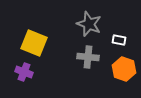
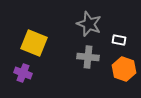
purple cross: moved 1 px left, 1 px down
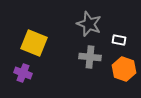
gray cross: moved 2 px right
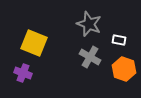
gray cross: rotated 25 degrees clockwise
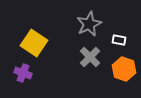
gray star: rotated 25 degrees clockwise
yellow square: rotated 12 degrees clockwise
gray cross: rotated 15 degrees clockwise
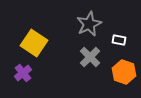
orange hexagon: moved 3 px down
purple cross: rotated 30 degrees clockwise
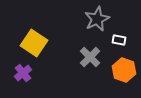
gray star: moved 8 px right, 5 px up
orange hexagon: moved 2 px up
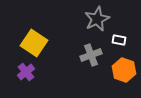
gray cross: moved 1 px right, 2 px up; rotated 25 degrees clockwise
purple cross: moved 3 px right, 1 px up
